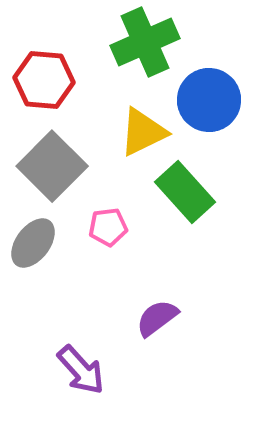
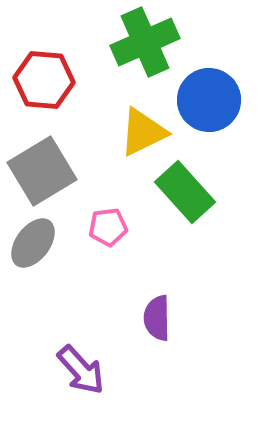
gray square: moved 10 px left, 5 px down; rotated 14 degrees clockwise
purple semicircle: rotated 54 degrees counterclockwise
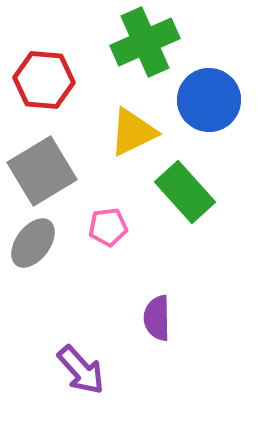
yellow triangle: moved 10 px left
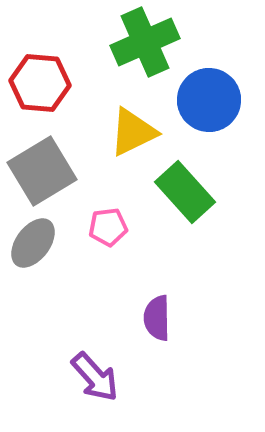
red hexagon: moved 4 px left, 3 px down
purple arrow: moved 14 px right, 7 px down
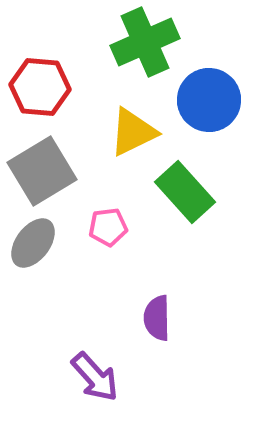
red hexagon: moved 4 px down
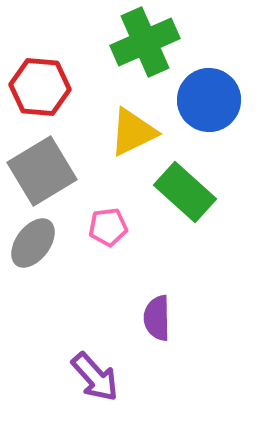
green rectangle: rotated 6 degrees counterclockwise
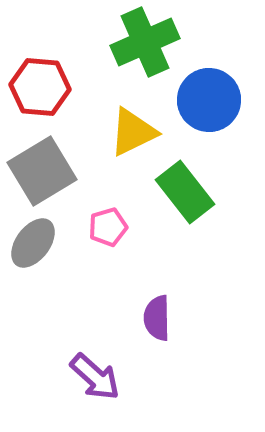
green rectangle: rotated 10 degrees clockwise
pink pentagon: rotated 9 degrees counterclockwise
purple arrow: rotated 6 degrees counterclockwise
